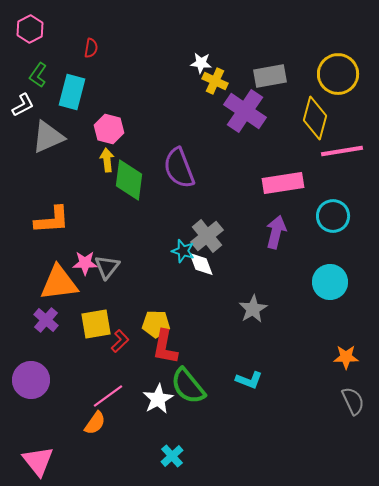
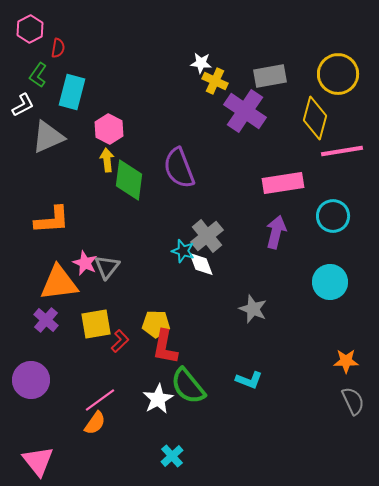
red semicircle at (91, 48): moved 33 px left
pink hexagon at (109, 129): rotated 12 degrees clockwise
pink star at (85, 263): rotated 25 degrees clockwise
gray star at (253, 309): rotated 20 degrees counterclockwise
orange star at (346, 357): moved 4 px down
pink line at (108, 396): moved 8 px left, 4 px down
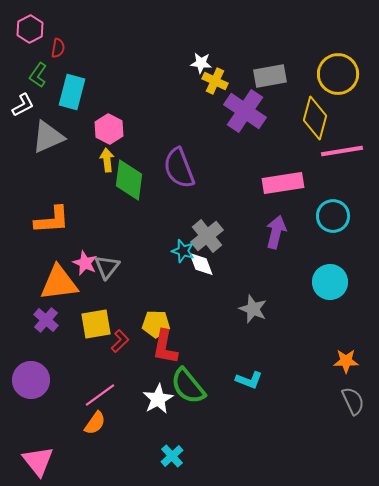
pink line at (100, 400): moved 5 px up
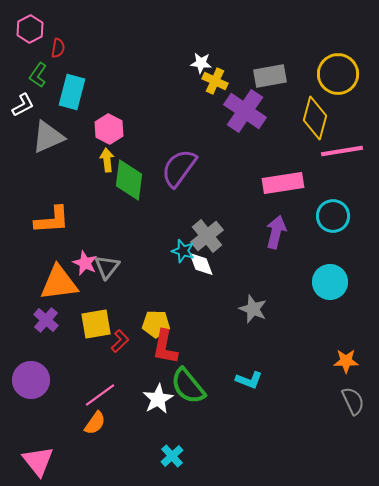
purple semicircle at (179, 168): rotated 57 degrees clockwise
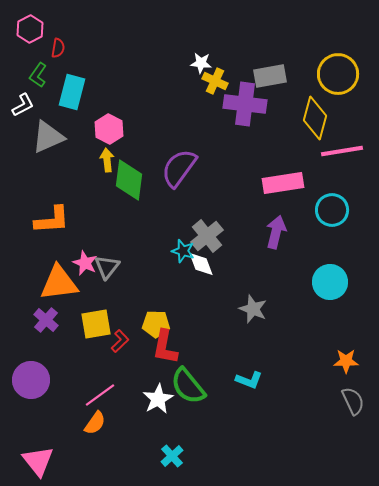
purple cross at (245, 111): moved 7 px up; rotated 27 degrees counterclockwise
cyan circle at (333, 216): moved 1 px left, 6 px up
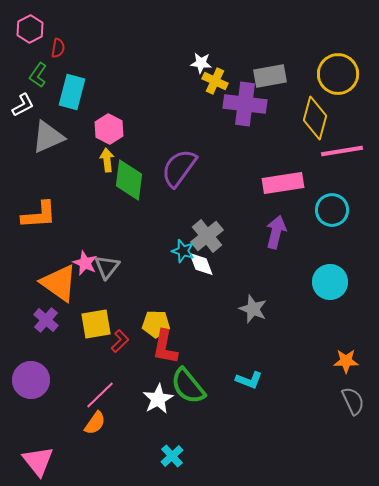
orange L-shape at (52, 220): moved 13 px left, 5 px up
orange triangle at (59, 283): rotated 42 degrees clockwise
pink line at (100, 395): rotated 8 degrees counterclockwise
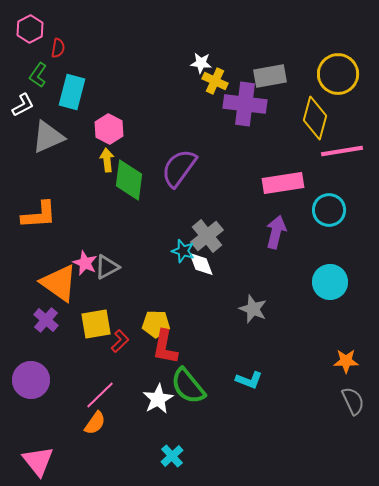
cyan circle at (332, 210): moved 3 px left
gray triangle at (107, 267): rotated 24 degrees clockwise
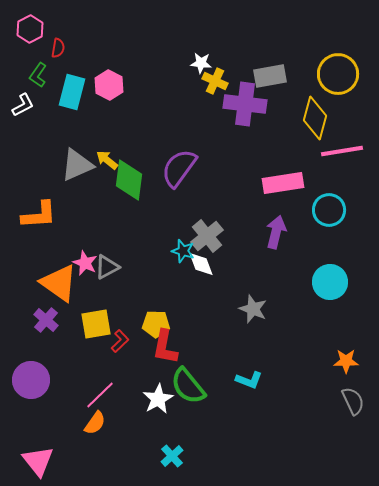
pink hexagon at (109, 129): moved 44 px up
gray triangle at (48, 137): moved 29 px right, 28 px down
yellow arrow at (107, 160): rotated 45 degrees counterclockwise
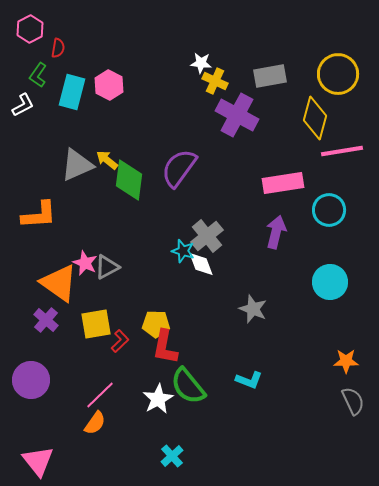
purple cross at (245, 104): moved 8 px left, 11 px down; rotated 21 degrees clockwise
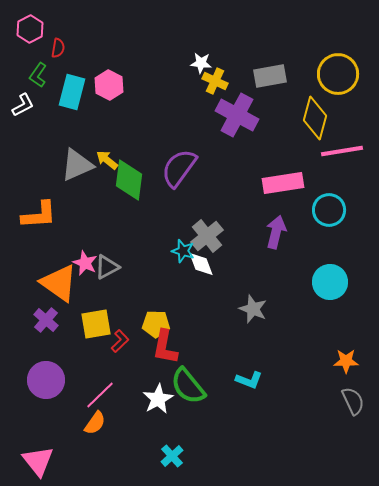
purple circle at (31, 380): moved 15 px right
